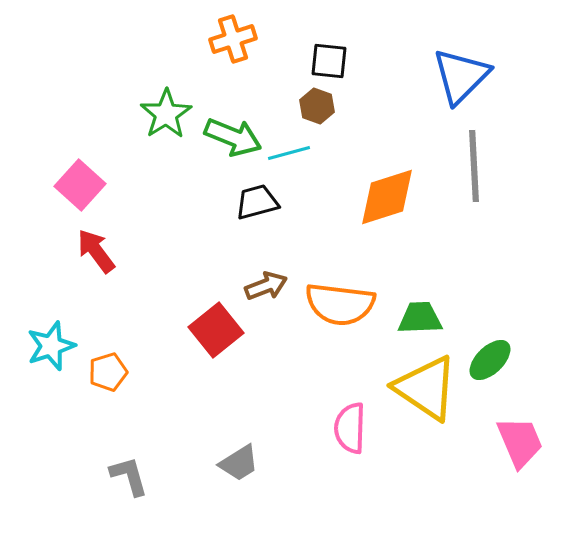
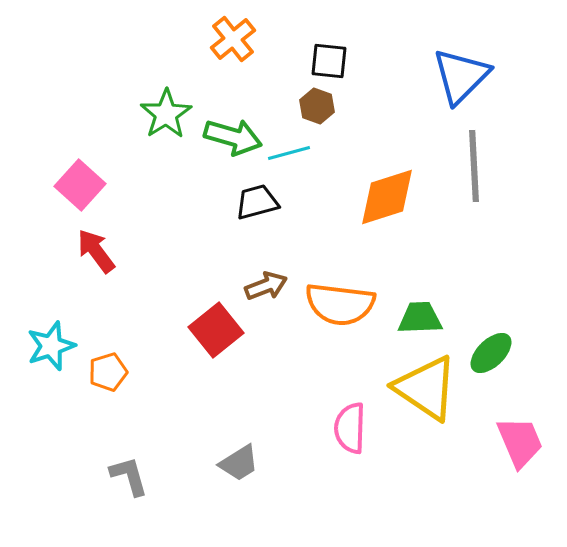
orange cross: rotated 21 degrees counterclockwise
green arrow: rotated 6 degrees counterclockwise
green ellipse: moved 1 px right, 7 px up
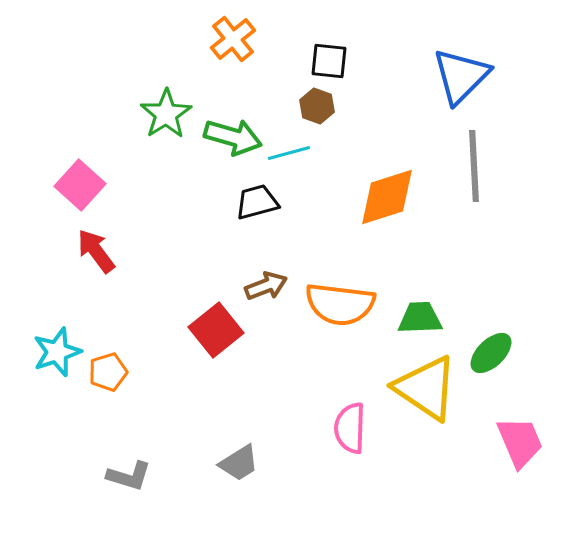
cyan star: moved 6 px right, 6 px down
gray L-shape: rotated 123 degrees clockwise
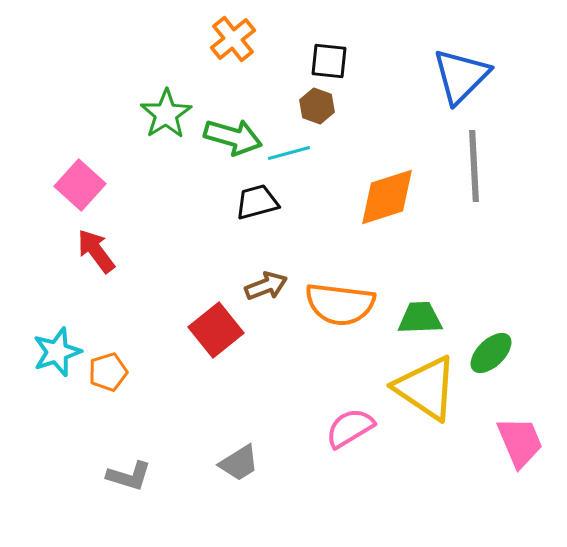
pink semicircle: rotated 57 degrees clockwise
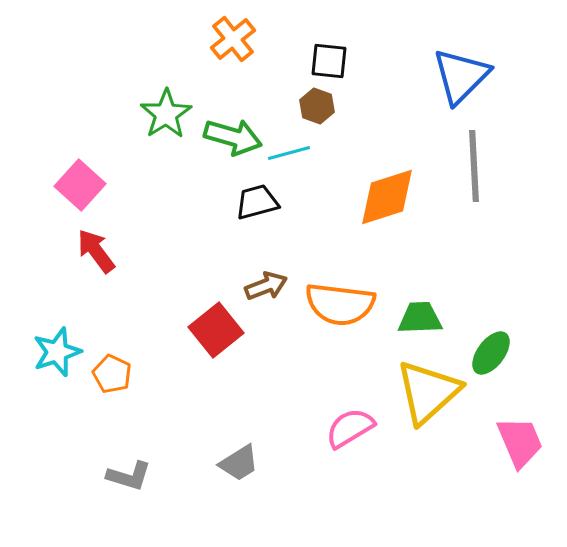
green ellipse: rotated 9 degrees counterclockwise
orange pentagon: moved 4 px right, 2 px down; rotated 30 degrees counterclockwise
yellow triangle: moved 2 px right, 4 px down; rotated 44 degrees clockwise
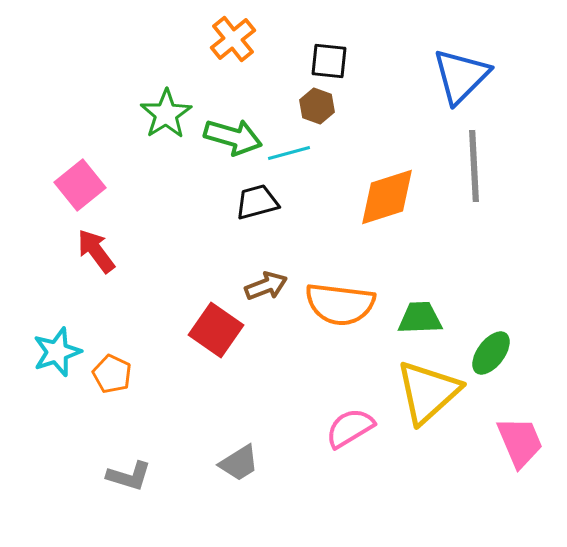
pink square: rotated 9 degrees clockwise
red square: rotated 16 degrees counterclockwise
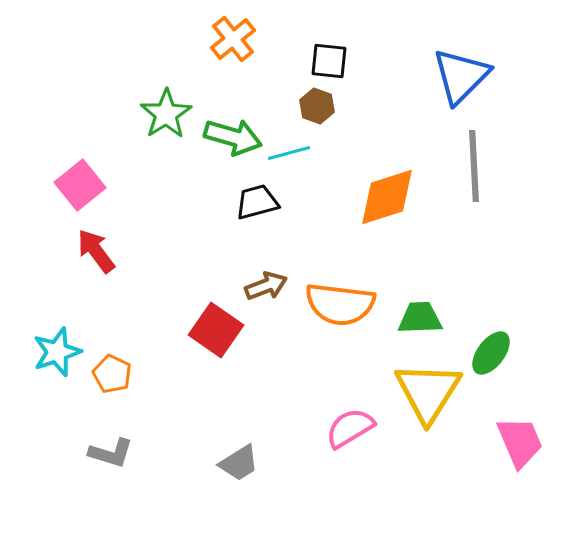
yellow triangle: rotated 16 degrees counterclockwise
gray L-shape: moved 18 px left, 23 px up
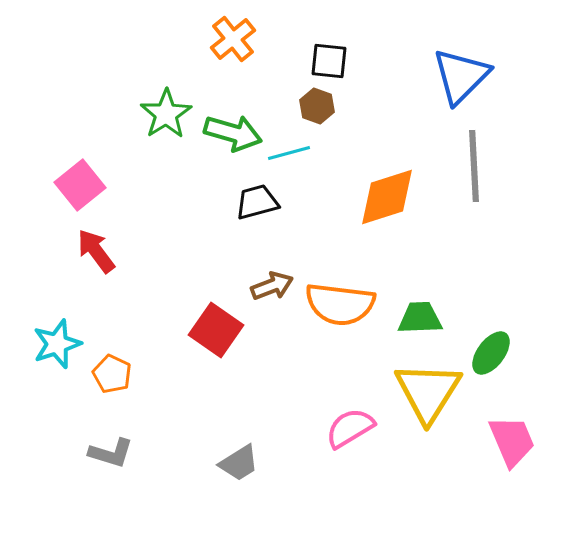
green arrow: moved 4 px up
brown arrow: moved 6 px right
cyan star: moved 8 px up
pink trapezoid: moved 8 px left, 1 px up
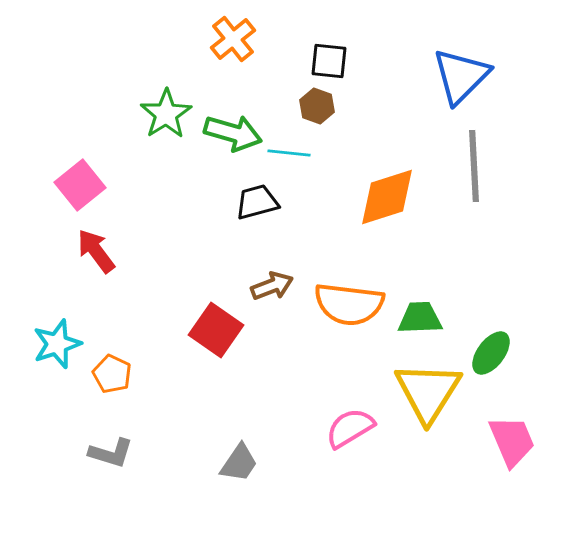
cyan line: rotated 21 degrees clockwise
orange semicircle: moved 9 px right
gray trapezoid: rotated 24 degrees counterclockwise
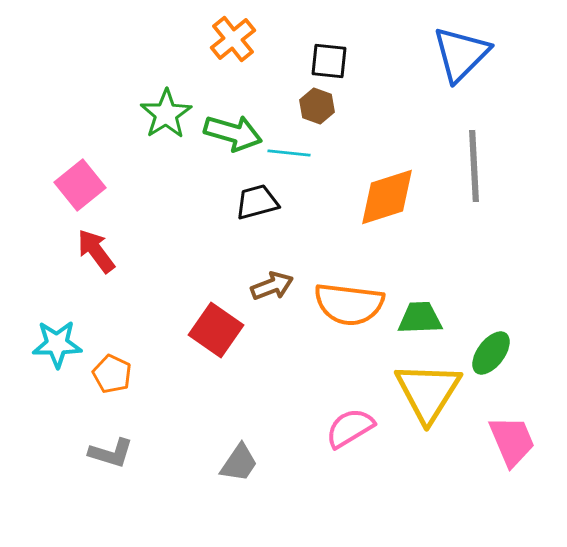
blue triangle: moved 22 px up
cyan star: rotated 18 degrees clockwise
